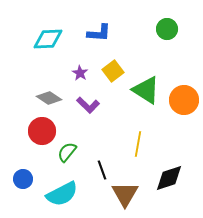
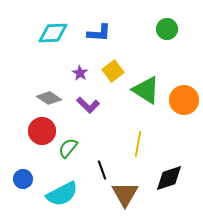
cyan diamond: moved 5 px right, 6 px up
green semicircle: moved 1 px right, 4 px up
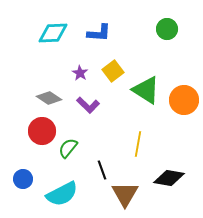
black diamond: rotated 28 degrees clockwise
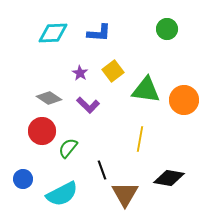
green triangle: rotated 24 degrees counterclockwise
yellow line: moved 2 px right, 5 px up
